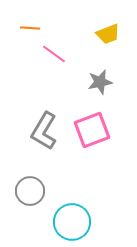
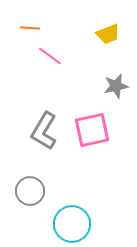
pink line: moved 4 px left, 2 px down
gray star: moved 16 px right, 4 px down
pink square: rotated 9 degrees clockwise
cyan circle: moved 2 px down
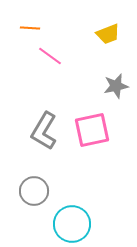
gray circle: moved 4 px right
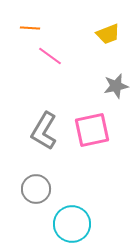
gray circle: moved 2 px right, 2 px up
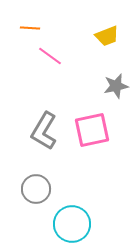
yellow trapezoid: moved 1 px left, 2 px down
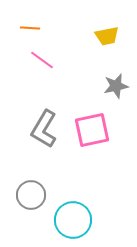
yellow trapezoid: rotated 10 degrees clockwise
pink line: moved 8 px left, 4 px down
gray L-shape: moved 2 px up
gray circle: moved 5 px left, 6 px down
cyan circle: moved 1 px right, 4 px up
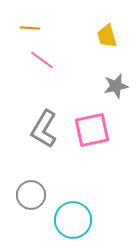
yellow trapezoid: rotated 85 degrees clockwise
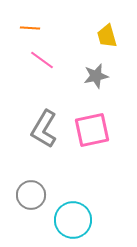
gray star: moved 20 px left, 10 px up
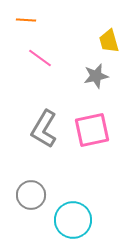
orange line: moved 4 px left, 8 px up
yellow trapezoid: moved 2 px right, 5 px down
pink line: moved 2 px left, 2 px up
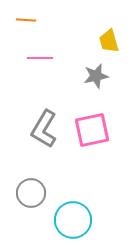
pink line: rotated 35 degrees counterclockwise
gray circle: moved 2 px up
